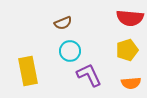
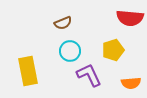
yellow pentagon: moved 14 px left
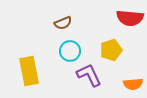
yellow pentagon: moved 2 px left
yellow rectangle: moved 1 px right
orange semicircle: moved 2 px right, 1 px down
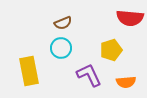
cyan circle: moved 9 px left, 3 px up
orange semicircle: moved 7 px left, 2 px up
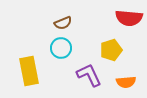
red semicircle: moved 1 px left
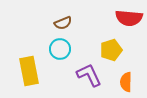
cyan circle: moved 1 px left, 1 px down
orange semicircle: rotated 96 degrees clockwise
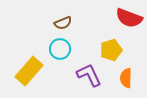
red semicircle: rotated 16 degrees clockwise
yellow rectangle: rotated 52 degrees clockwise
orange semicircle: moved 4 px up
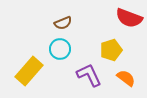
orange semicircle: rotated 126 degrees clockwise
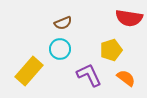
red semicircle: rotated 12 degrees counterclockwise
